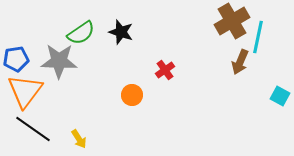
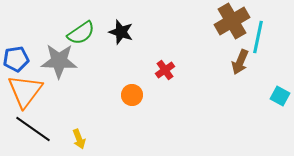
yellow arrow: rotated 12 degrees clockwise
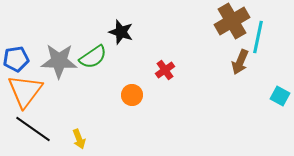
green semicircle: moved 12 px right, 24 px down
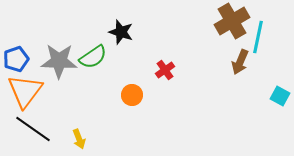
blue pentagon: rotated 10 degrees counterclockwise
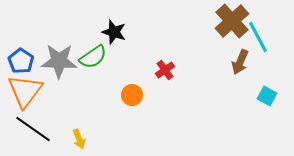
brown cross: rotated 12 degrees counterclockwise
black star: moved 7 px left
cyan line: rotated 40 degrees counterclockwise
blue pentagon: moved 5 px right, 2 px down; rotated 20 degrees counterclockwise
cyan square: moved 13 px left
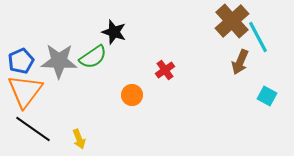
blue pentagon: rotated 15 degrees clockwise
